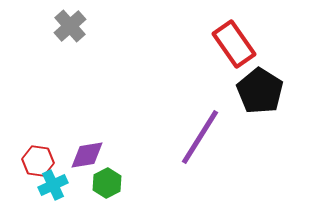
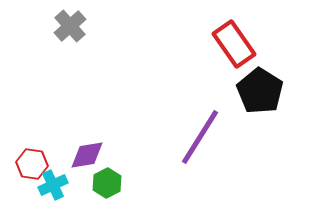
red hexagon: moved 6 px left, 3 px down
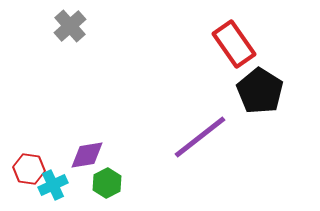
purple line: rotated 20 degrees clockwise
red hexagon: moved 3 px left, 5 px down
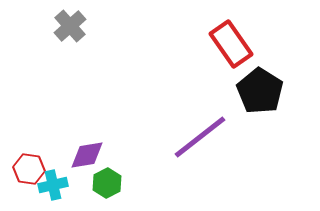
red rectangle: moved 3 px left
cyan cross: rotated 12 degrees clockwise
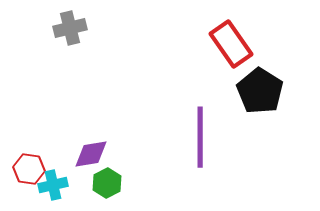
gray cross: moved 2 px down; rotated 28 degrees clockwise
purple line: rotated 52 degrees counterclockwise
purple diamond: moved 4 px right, 1 px up
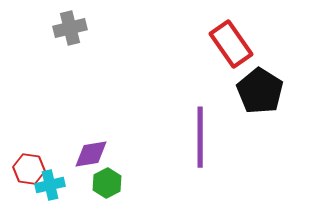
cyan cross: moved 3 px left
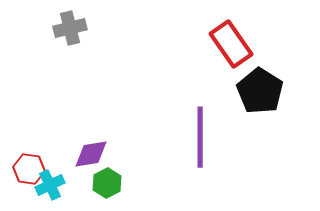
cyan cross: rotated 12 degrees counterclockwise
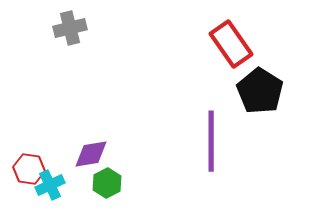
purple line: moved 11 px right, 4 px down
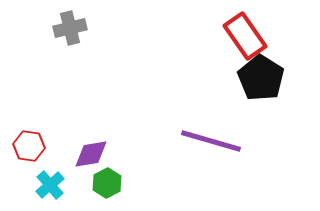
red rectangle: moved 14 px right, 8 px up
black pentagon: moved 1 px right, 13 px up
purple line: rotated 74 degrees counterclockwise
red hexagon: moved 23 px up
cyan cross: rotated 16 degrees counterclockwise
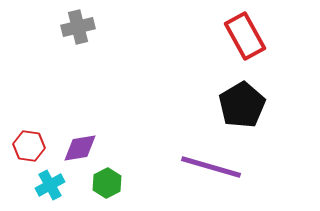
gray cross: moved 8 px right, 1 px up
red rectangle: rotated 6 degrees clockwise
black pentagon: moved 19 px left, 27 px down; rotated 9 degrees clockwise
purple line: moved 26 px down
purple diamond: moved 11 px left, 6 px up
cyan cross: rotated 12 degrees clockwise
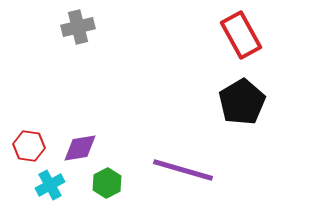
red rectangle: moved 4 px left, 1 px up
black pentagon: moved 3 px up
purple line: moved 28 px left, 3 px down
